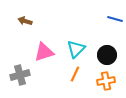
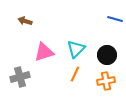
gray cross: moved 2 px down
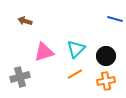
black circle: moved 1 px left, 1 px down
orange line: rotated 35 degrees clockwise
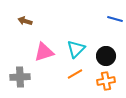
gray cross: rotated 12 degrees clockwise
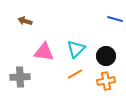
pink triangle: rotated 25 degrees clockwise
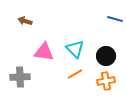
cyan triangle: moved 1 px left; rotated 30 degrees counterclockwise
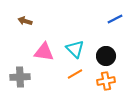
blue line: rotated 42 degrees counterclockwise
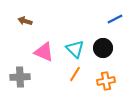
pink triangle: rotated 15 degrees clockwise
black circle: moved 3 px left, 8 px up
orange line: rotated 28 degrees counterclockwise
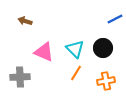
orange line: moved 1 px right, 1 px up
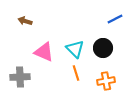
orange line: rotated 49 degrees counterclockwise
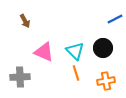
brown arrow: rotated 136 degrees counterclockwise
cyan triangle: moved 2 px down
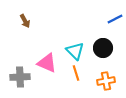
pink triangle: moved 3 px right, 11 px down
